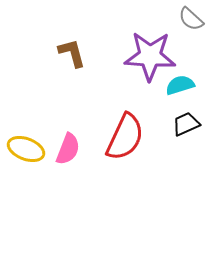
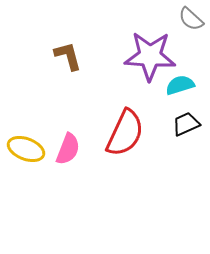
brown L-shape: moved 4 px left, 3 px down
red semicircle: moved 4 px up
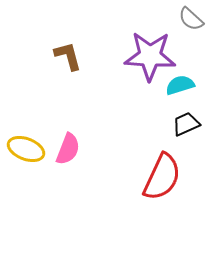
red semicircle: moved 37 px right, 44 px down
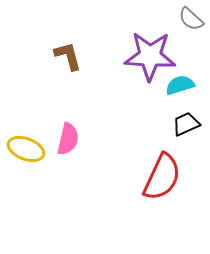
pink semicircle: moved 10 px up; rotated 8 degrees counterclockwise
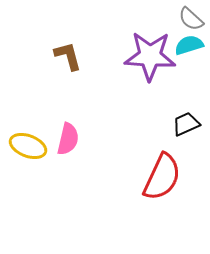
cyan semicircle: moved 9 px right, 40 px up
yellow ellipse: moved 2 px right, 3 px up
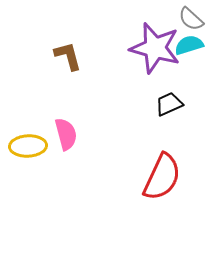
purple star: moved 5 px right, 8 px up; rotated 12 degrees clockwise
black trapezoid: moved 17 px left, 20 px up
pink semicircle: moved 2 px left, 5 px up; rotated 28 degrees counterclockwise
yellow ellipse: rotated 24 degrees counterclockwise
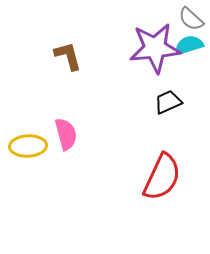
purple star: rotated 21 degrees counterclockwise
black trapezoid: moved 1 px left, 2 px up
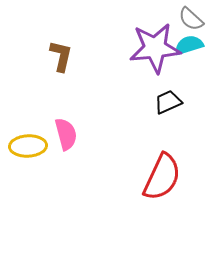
brown L-shape: moved 7 px left; rotated 28 degrees clockwise
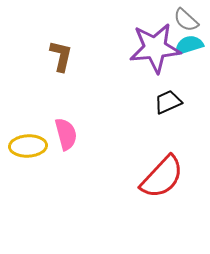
gray semicircle: moved 5 px left, 1 px down
red semicircle: rotated 18 degrees clockwise
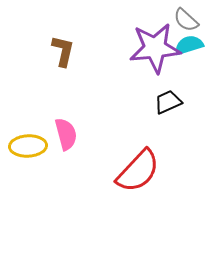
brown L-shape: moved 2 px right, 5 px up
red semicircle: moved 24 px left, 6 px up
